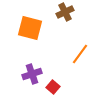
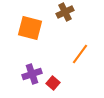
red square: moved 4 px up
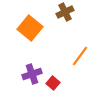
orange square: rotated 25 degrees clockwise
orange line: moved 2 px down
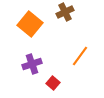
orange square: moved 4 px up
purple cross: moved 10 px up
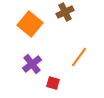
orange line: moved 1 px left, 1 px down
purple cross: rotated 18 degrees counterclockwise
red square: rotated 24 degrees counterclockwise
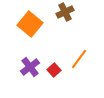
orange line: moved 2 px down
purple cross: moved 2 px left, 3 px down
red square: moved 1 px right, 13 px up; rotated 32 degrees clockwise
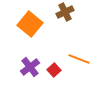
orange line: rotated 75 degrees clockwise
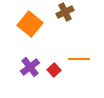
orange line: rotated 20 degrees counterclockwise
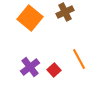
orange square: moved 6 px up
orange line: rotated 60 degrees clockwise
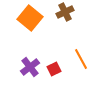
orange line: moved 2 px right
red square: moved 1 px up; rotated 16 degrees clockwise
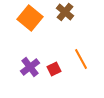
brown cross: rotated 24 degrees counterclockwise
